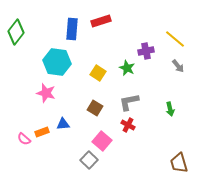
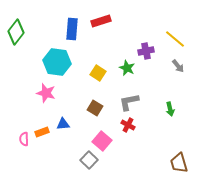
pink semicircle: rotated 48 degrees clockwise
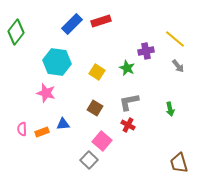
blue rectangle: moved 5 px up; rotated 40 degrees clockwise
yellow square: moved 1 px left, 1 px up
pink semicircle: moved 2 px left, 10 px up
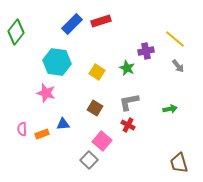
green arrow: rotated 88 degrees counterclockwise
orange rectangle: moved 2 px down
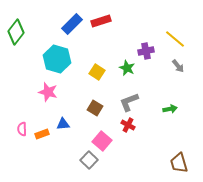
cyan hexagon: moved 3 px up; rotated 8 degrees clockwise
pink star: moved 2 px right, 1 px up
gray L-shape: rotated 10 degrees counterclockwise
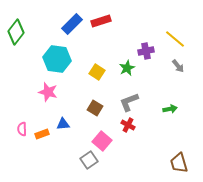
cyan hexagon: rotated 8 degrees counterclockwise
green star: rotated 21 degrees clockwise
gray square: rotated 12 degrees clockwise
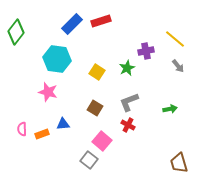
gray square: rotated 18 degrees counterclockwise
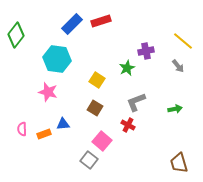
green diamond: moved 3 px down
yellow line: moved 8 px right, 2 px down
yellow square: moved 8 px down
gray L-shape: moved 7 px right
green arrow: moved 5 px right
orange rectangle: moved 2 px right
